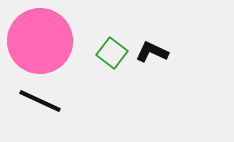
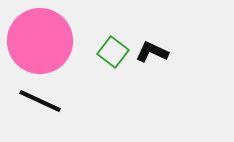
green square: moved 1 px right, 1 px up
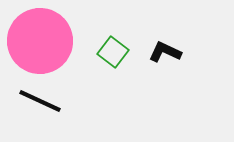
black L-shape: moved 13 px right
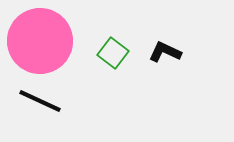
green square: moved 1 px down
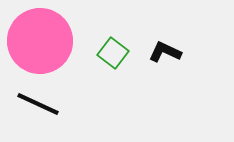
black line: moved 2 px left, 3 px down
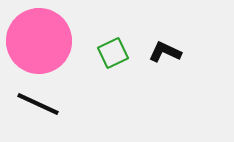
pink circle: moved 1 px left
green square: rotated 28 degrees clockwise
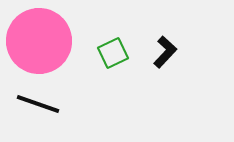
black L-shape: rotated 108 degrees clockwise
black line: rotated 6 degrees counterclockwise
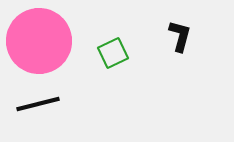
black L-shape: moved 15 px right, 16 px up; rotated 28 degrees counterclockwise
black line: rotated 33 degrees counterclockwise
